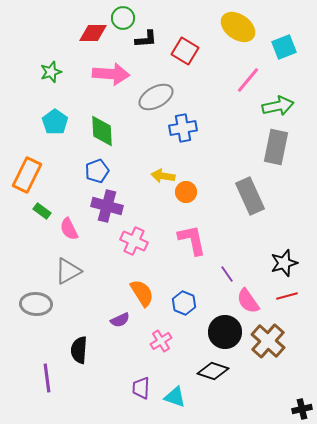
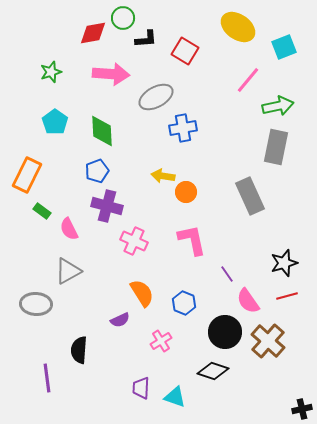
red diamond at (93, 33): rotated 12 degrees counterclockwise
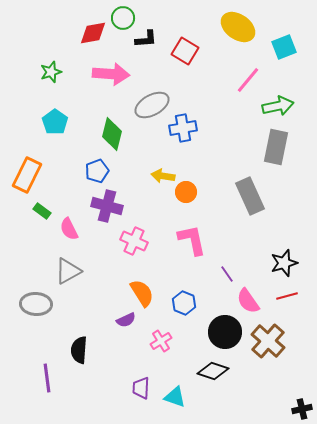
gray ellipse at (156, 97): moved 4 px left, 8 px down
green diamond at (102, 131): moved 10 px right, 3 px down; rotated 16 degrees clockwise
purple semicircle at (120, 320): moved 6 px right
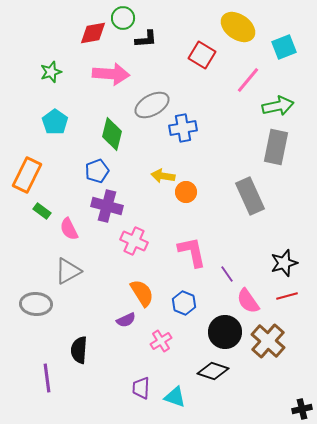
red square at (185, 51): moved 17 px right, 4 px down
pink L-shape at (192, 240): moved 12 px down
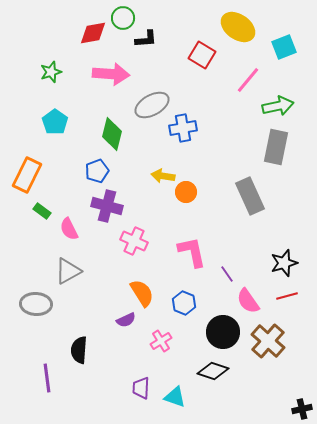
black circle at (225, 332): moved 2 px left
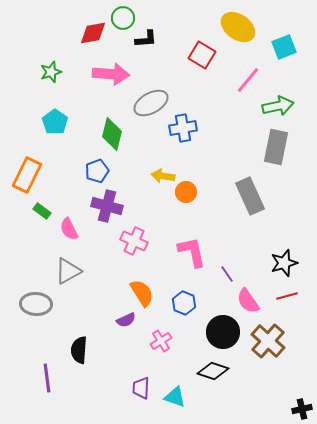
gray ellipse at (152, 105): moved 1 px left, 2 px up
